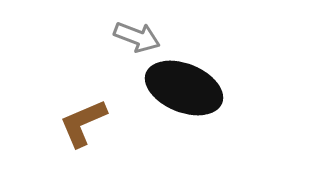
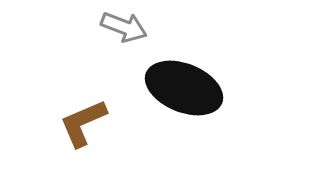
gray arrow: moved 13 px left, 10 px up
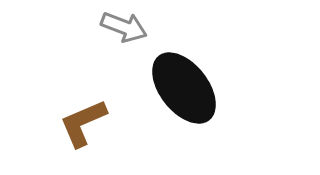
black ellipse: rotated 30 degrees clockwise
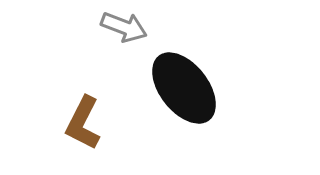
brown L-shape: rotated 40 degrees counterclockwise
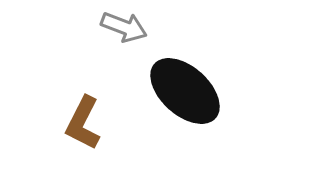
black ellipse: moved 1 px right, 3 px down; rotated 10 degrees counterclockwise
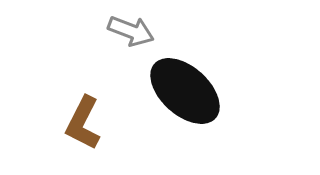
gray arrow: moved 7 px right, 4 px down
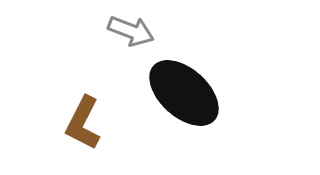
black ellipse: moved 1 px left, 2 px down
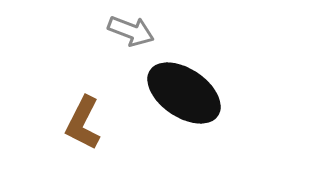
black ellipse: rotated 8 degrees counterclockwise
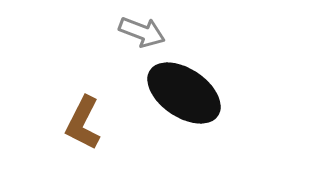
gray arrow: moved 11 px right, 1 px down
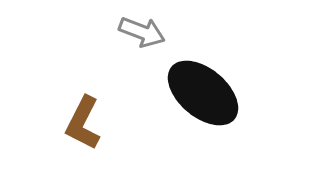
black ellipse: moved 19 px right; rotated 6 degrees clockwise
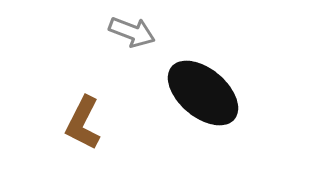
gray arrow: moved 10 px left
